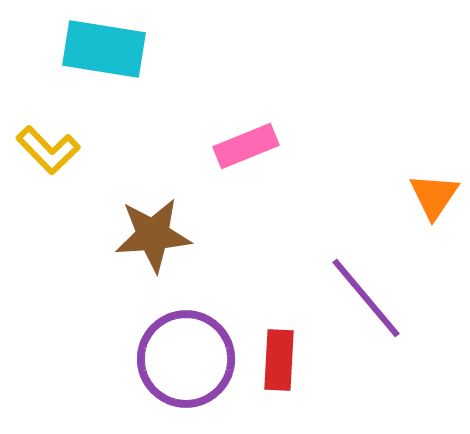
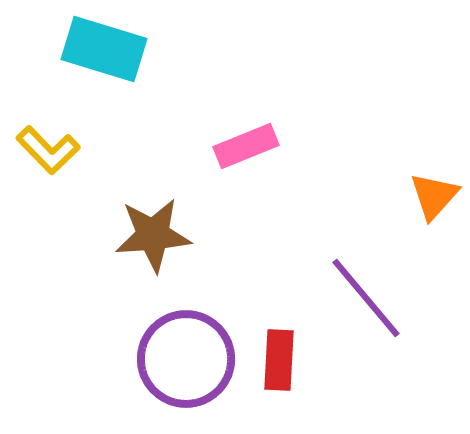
cyan rectangle: rotated 8 degrees clockwise
orange triangle: rotated 8 degrees clockwise
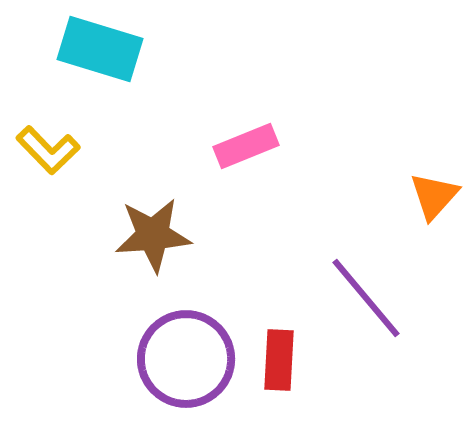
cyan rectangle: moved 4 px left
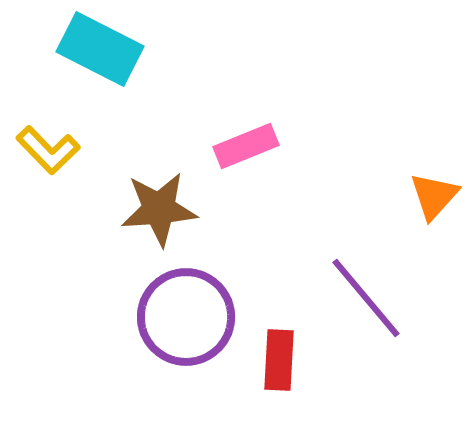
cyan rectangle: rotated 10 degrees clockwise
brown star: moved 6 px right, 26 px up
purple circle: moved 42 px up
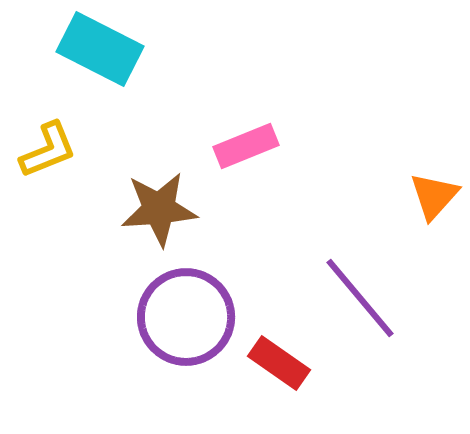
yellow L-shape: rotated 68 degrees counterclockwise
purple line: moved 6 px left
red rectangle: moved 3 px down; rotated 58 degrees counterclockwise
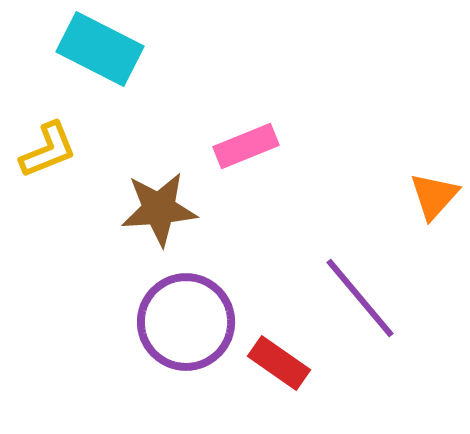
purple circle: moved 5 px down
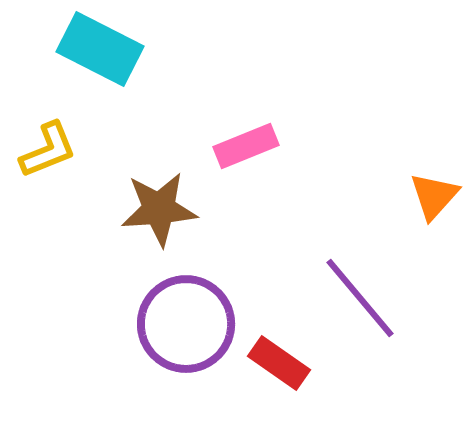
purple circle: moved 2 px down
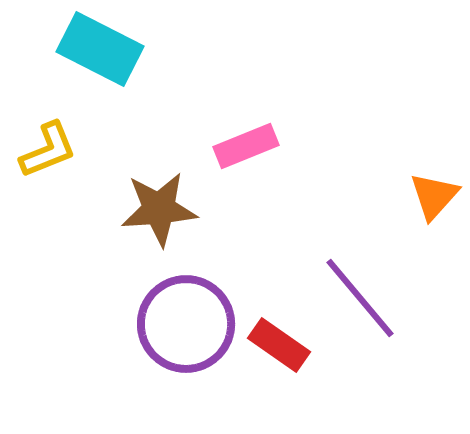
red rectangle: moved 18 px up
